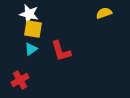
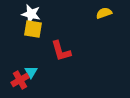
white star: moved 2 px right
cyan triangle: moved 23 px down; rotated 24 degrees counterclockwise
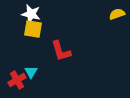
yellow semicircle: moved 13 px right, 1 px down
red cross: moved 3 px left
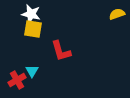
cyan triangle: moved 1 px right, 1 px up
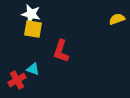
yellow semicircle: moved 5 px down
red L-shape: rotated 35 degrees clockwise
cyan triangle: moved 1 px right, 2 px up; rotated 40 degrees counterclockwise
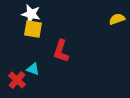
red cross: rotated 18 degrees counterclockwise
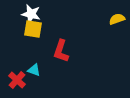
cyan triangle: moved 1 px right, 1 px down
